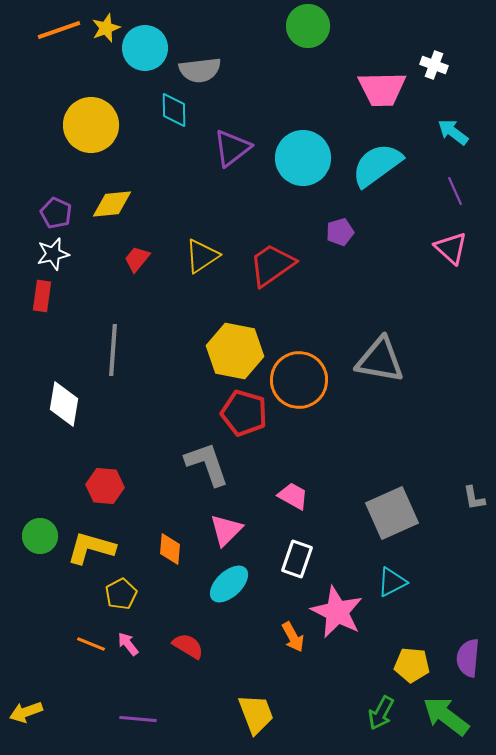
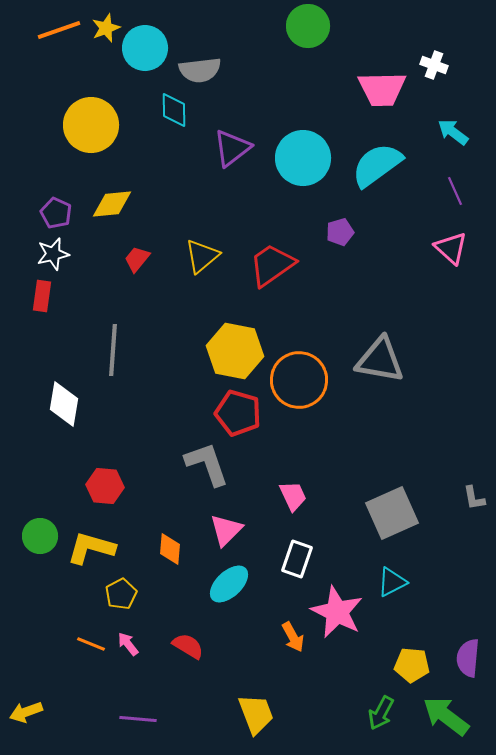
yellow triangle at (202, 256): rotated 6 degrees counterclockwise
red pentagon at (244, 413): moved 6 px left
pink trapezoid at (293, 496): rotated 36 degrees clockwise
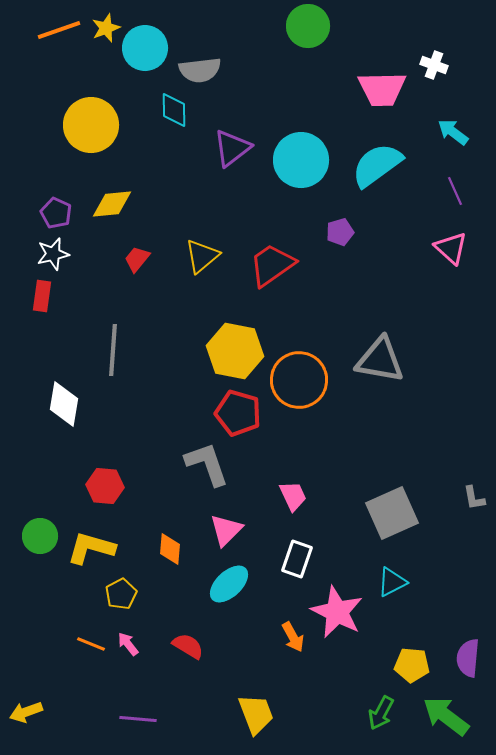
cyan circle at (303, 158): moved 2 px left, 2 px down
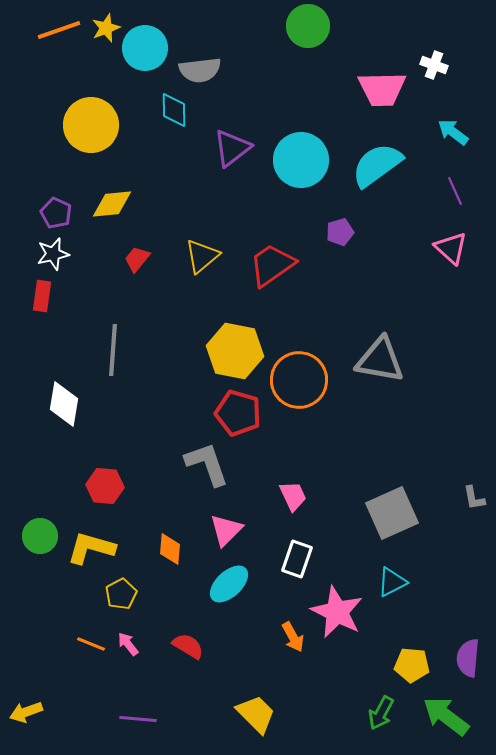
yellow trapezoid at (256, 714): rotated 24 degrees counterclockwise
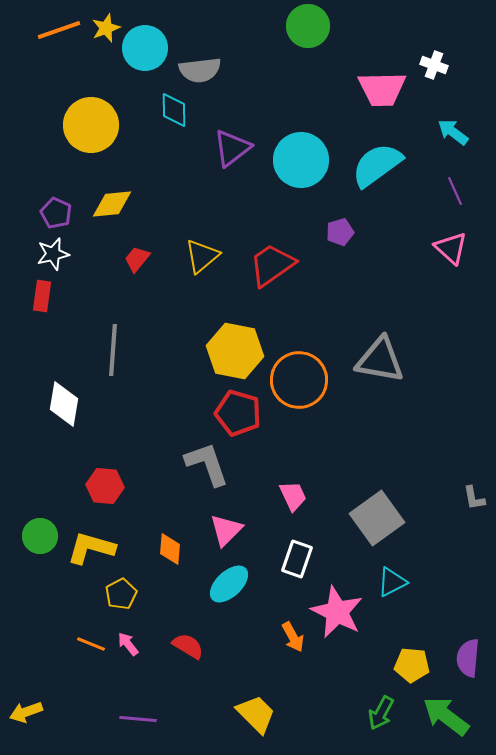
gray square at (392, 513): moved 15 px left, 5 px down; rotated 12 degrees counterclockwise
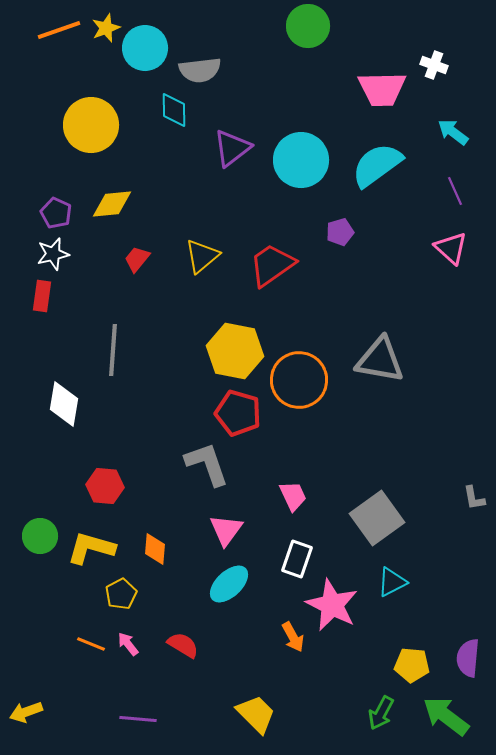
pink triangle at (226, 530): rotated 9 degrees counterclockwise
orange diamond at (170, 549): moved 15 px left
pink star at (337, 612): moved 5 px left, 7 px up
red semicircle at (188, 646): moved 5 px left, 1 px up
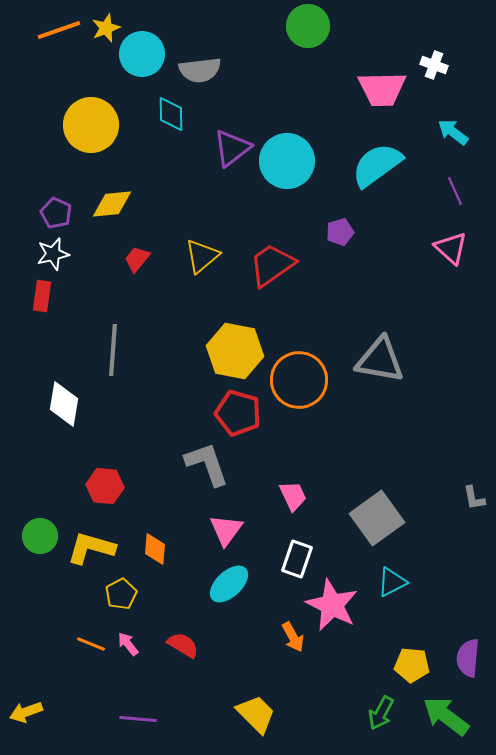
cyan circle at (145, 48): moved 3 px left, 6 px down
cyan diamond at (174, 110): moved 3 px left, 4 px down
cyan circle at (301, 160): moved 14 px left, 1 px down
